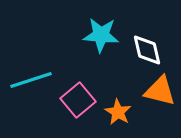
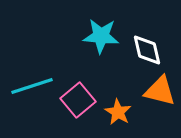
cyan star: moved 1 px down
cyan line: moved 1 px right, 6 px down
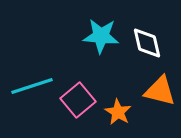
white diamond: moved 7 px up
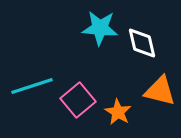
cyan star: moved 1 px left, 8 px up
white diamond: moved 5 px left
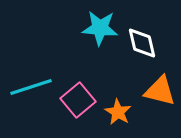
cyan line: moved 1 px left, 1 px down
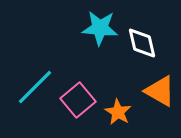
cyan line: moved 4 px right; rotated 27 degrees counterclockwise
orange triangle: rotated 16 degrees clockwise
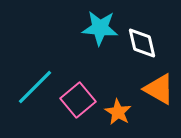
orange triangle: moved 1 px left, 2 px up
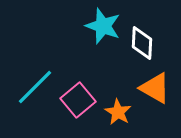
cyan star: moved 3 px right, 2 px up; rotated 15 degrees clockwise
white diamond: rotated 16 degrees clockwise
orange triangle: moved 4 px left, 1 px up
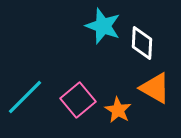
cyan line: moved 10 px left, 10 px down
orange star: moved 2 px up
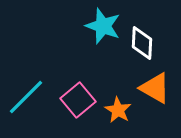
cyan line: moved 1 px right
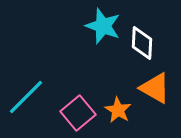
pink square: moved 13 px down
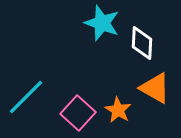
cyan star: moved 1 px left, 3 px up
pink square: rotated 8 degrees counterclockwise
